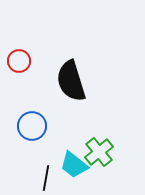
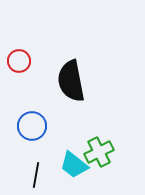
black semicircle: rotated 6 degrees clockwise
green cross: rotated 12 degrees clockwise
black line: moved 10 px left, 3 px up
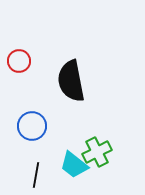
green cross: moved 2 px left
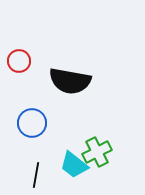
black semicircle: moved 1 px left; rotated 69 degrees counterclockwise
blue circle: moved 3 px up
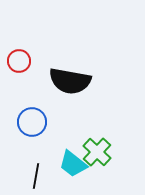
blue circle: moved 1 px up
green cross: rotated 20 degrees counterclockwise
cyan trapezoid: moved 1 px left, 1 px up
black line: moved 1 px down
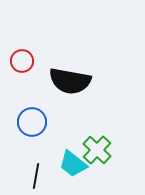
red circle: moved 3 px right
green cross: moved 2 px up
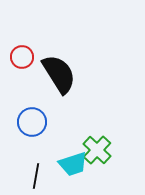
red circle: moved 4 px up
black semicircle: moved 11 px left, 7 px up; rotated 132 degrees counterclockwise
cyan trapezoid: rotated 56 degrees counterclockwise
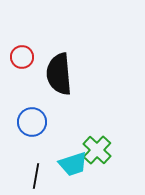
black semicircle: rotated 153 degrees counterclockwise
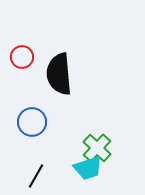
green cross: moved 2 px up
cyan trapezoid: moved 15 px right, 4 px down
black line: rotated 20 degrees clockwise
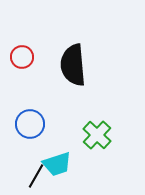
black semicircle: moved 14 px right, 9 px up
blue circle: moved 2 px left, 2 px down
green cross: moved 13 px up
cyan trapezoid: moved 31 px left, 4 px up
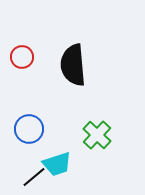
blue circle: moved 1 px left, 5 px down
black line: moved 2 px left, 1 px down; rotated 20 degrees clockwise
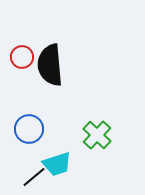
black semicircle: moved 23 px left
